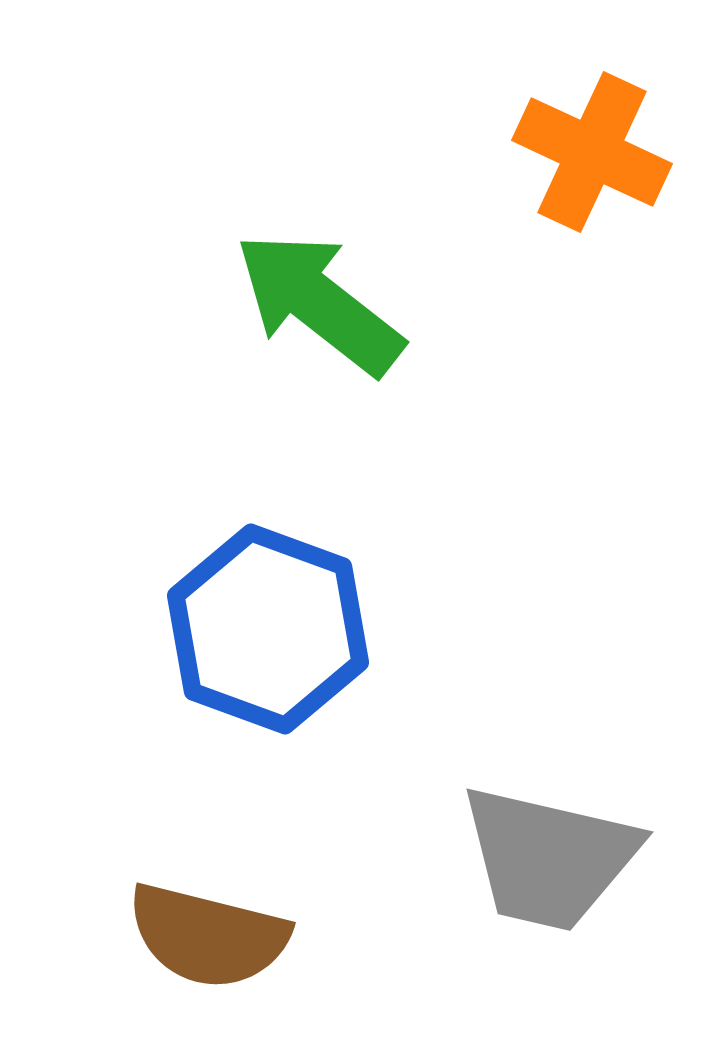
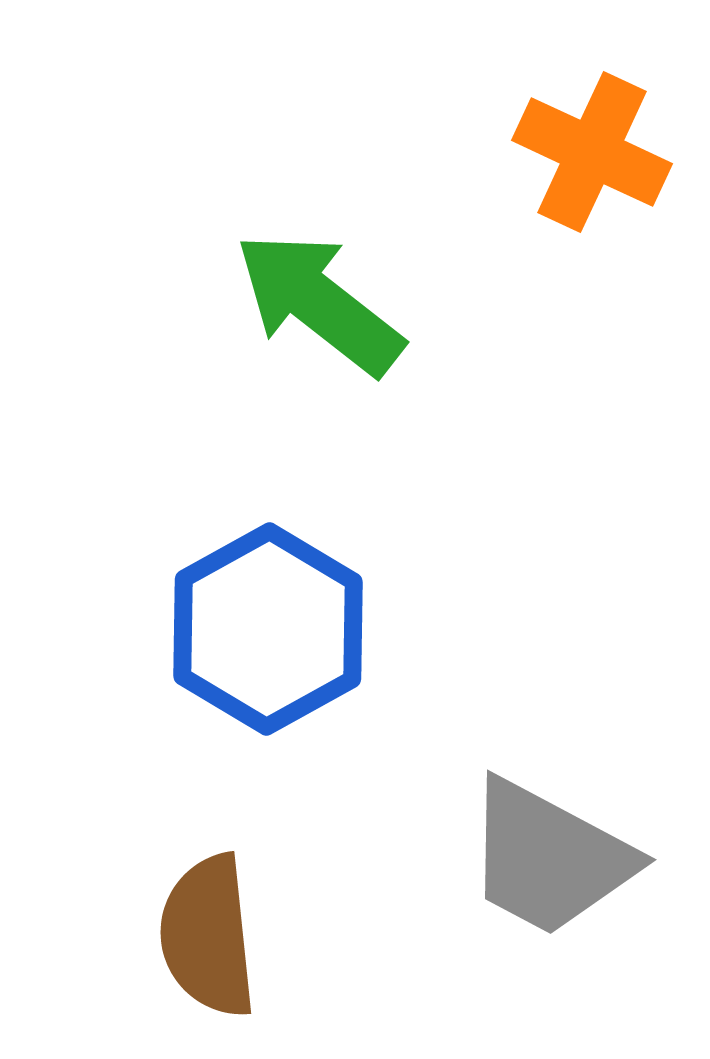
blue hexagon: rotated 11 degrees clockwise
gray trapezoid: rotated 15 degrees clockwise
brown semicircle: rotated 70 degrees clockwise
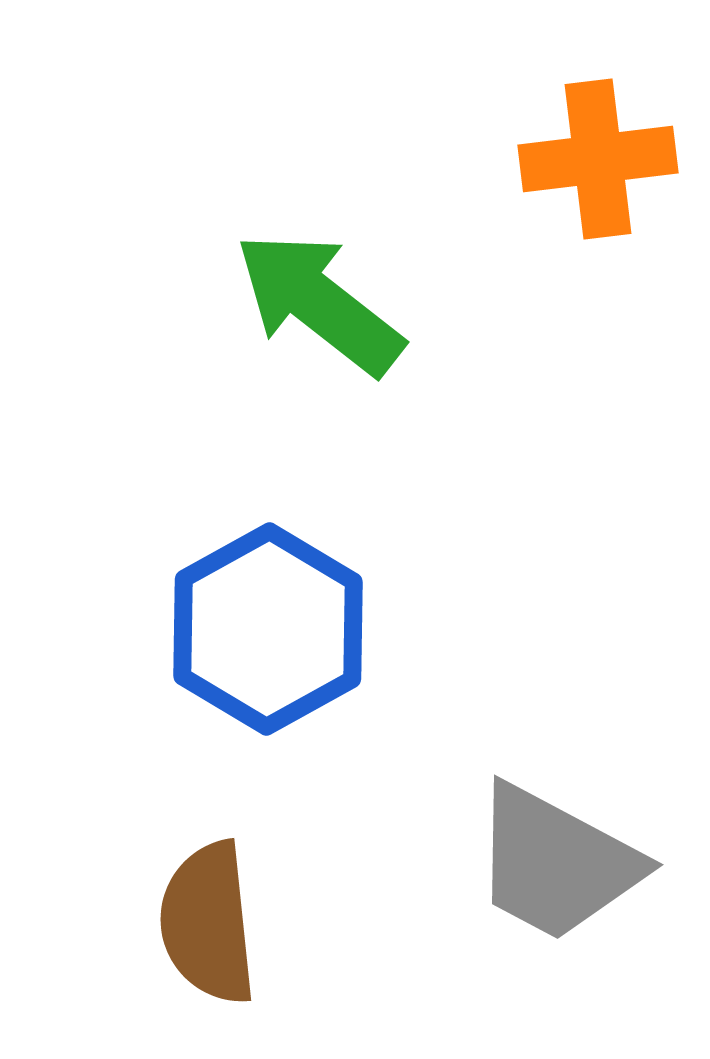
orange cross: moved 6 px right, 7 px down; rotated 32 degrees counterclockwise
gray trapezoid: moved 7 px right, 5 px down
brown semicircle: moved 13 px up
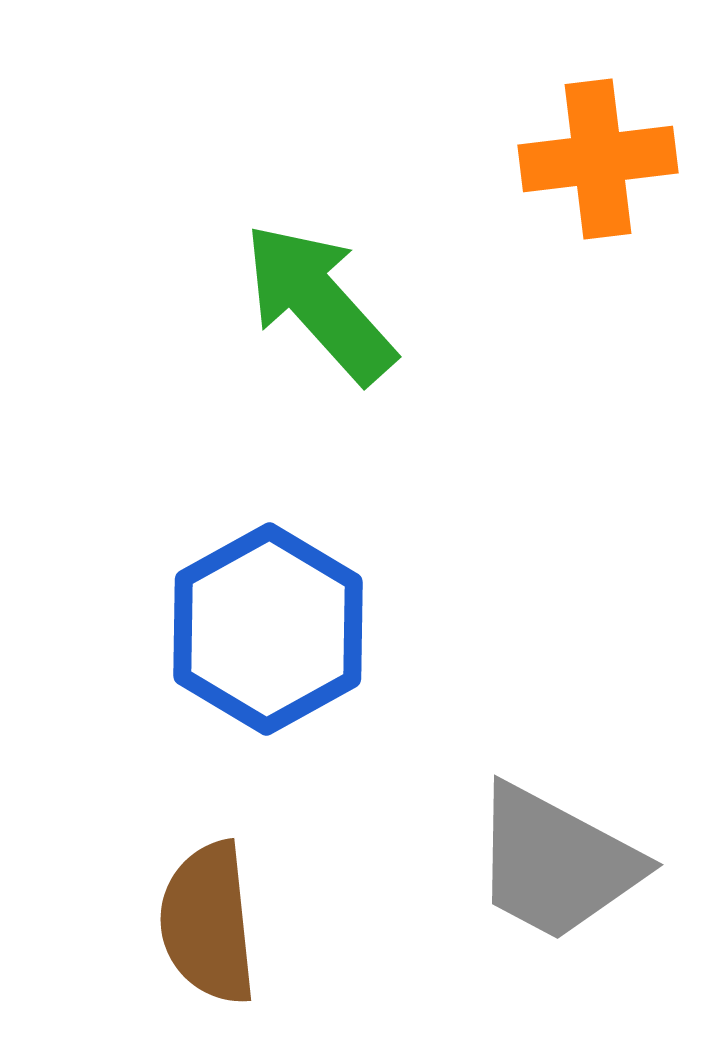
green arrow: rotated 10 degrees clockwise
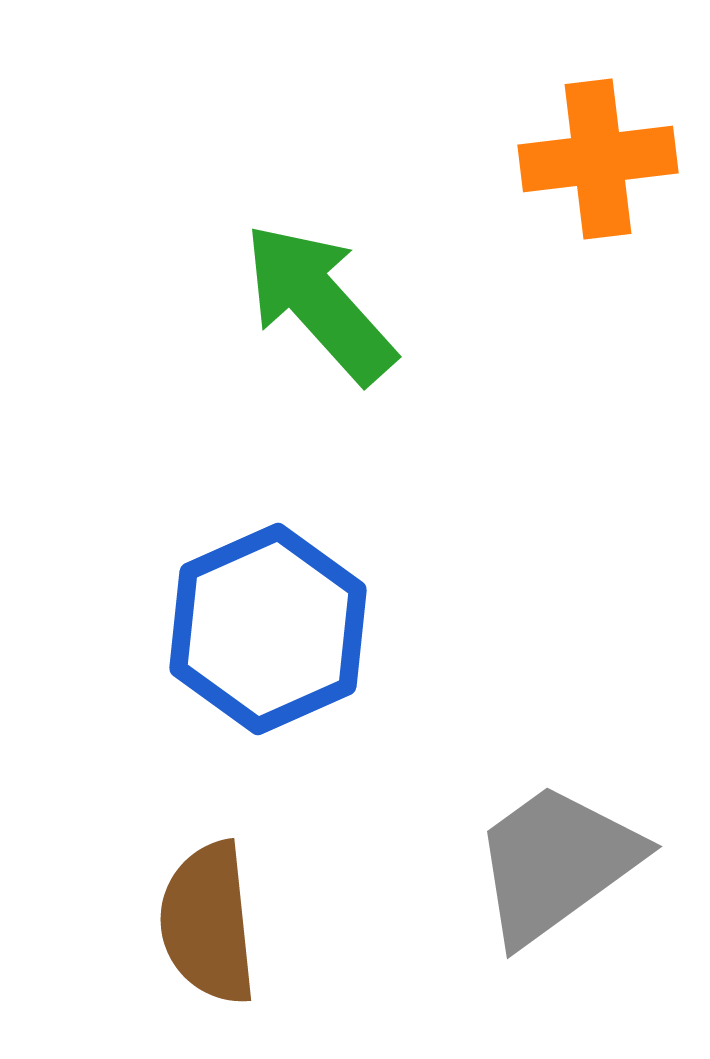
blue hexagon: rotated 5 degrees clockwise
gray trapezoid: rotated 116 degrees clockwise
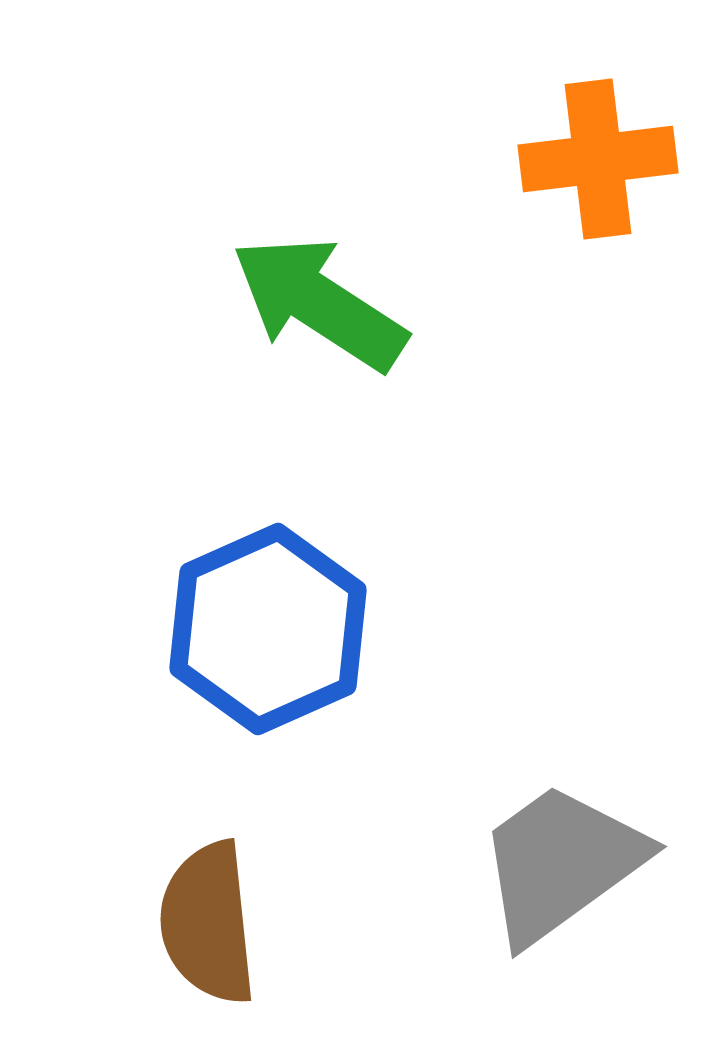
green arrow: rotated 15 degrees counterclockwise
gray trapezoid: moved 5 px right
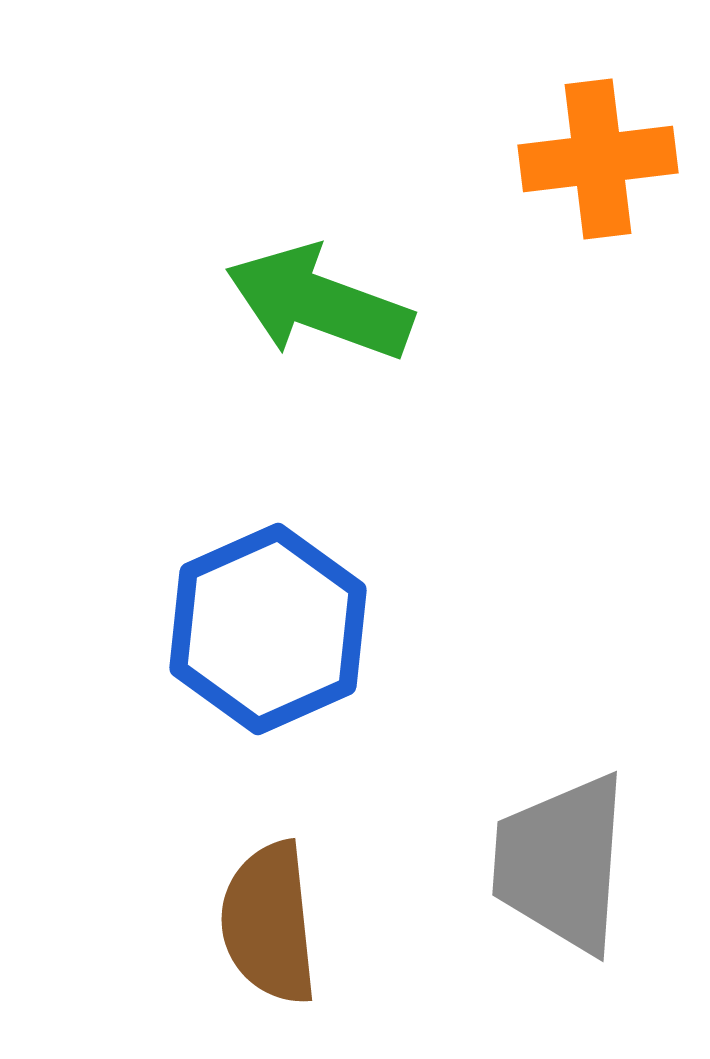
green arrow: rotated 13 degrees counterclockwise
gray trapezoid: rotated 50 degrees counterclockwise
brown semicircle: moved 61 px right
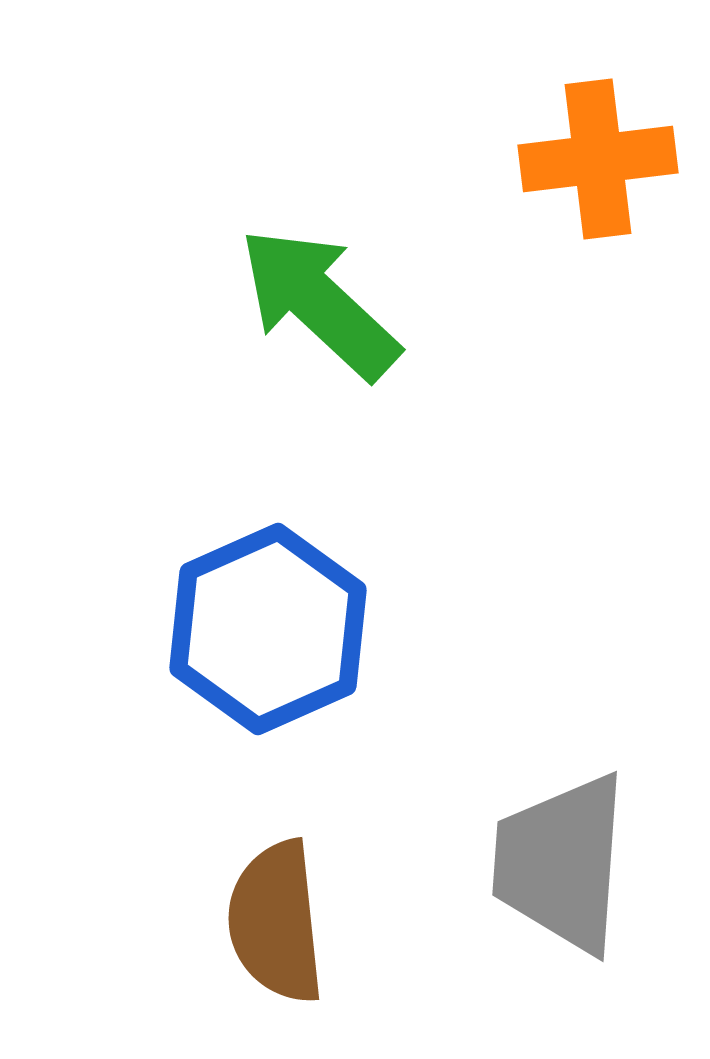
green arrow: rotated 23 degrees clockwise
brown semicircle: moved 7 px right, 1 px up
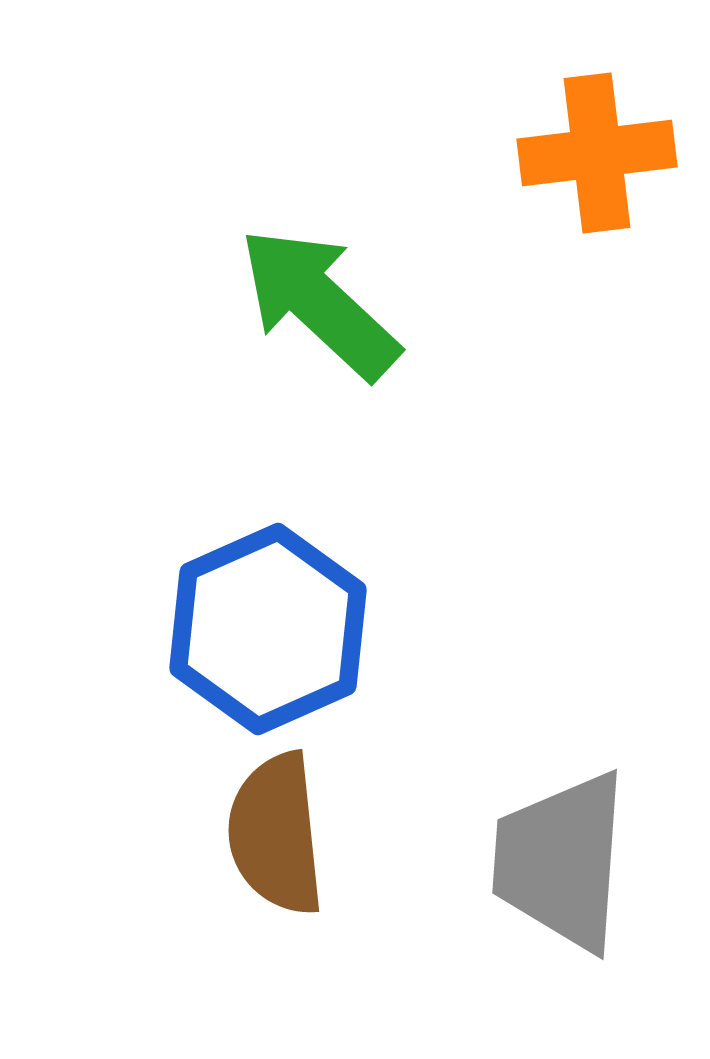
orange cross: moved 1 px left, 6 px up
gray trapezoid: moved 2 px up
brown semicircle: moved 88 px up
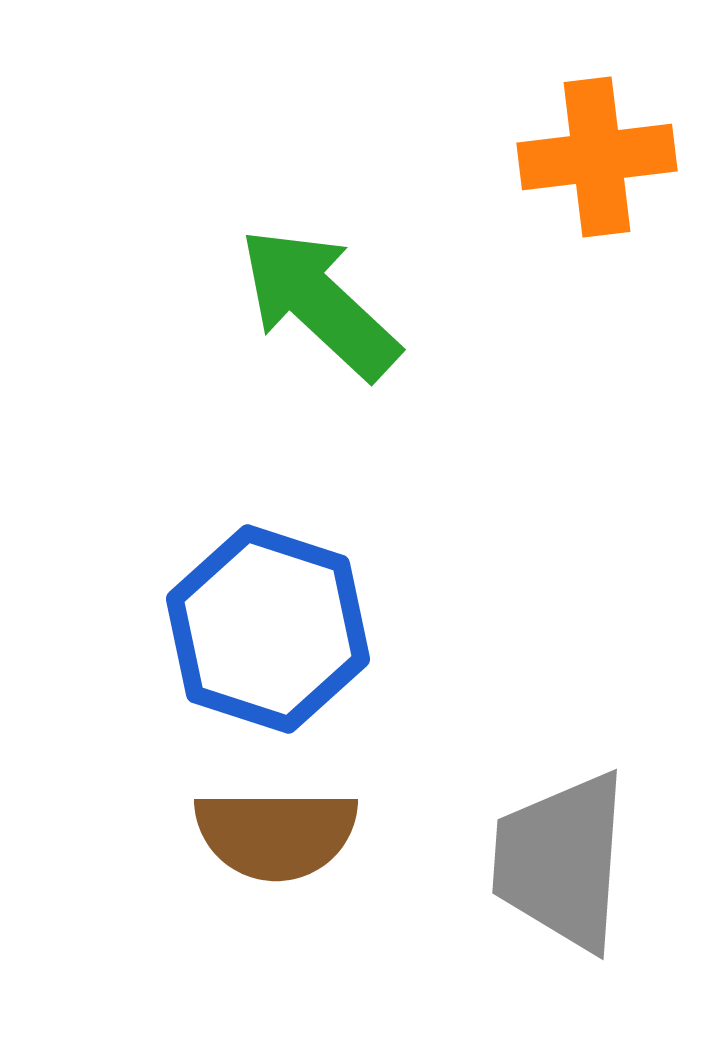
orange cross: moved 4 px down
blue hexagon: rotated 18 degrees counterclockwise
brown semicircle: rotated 84 degrees counterclockwise
